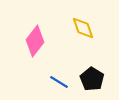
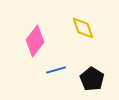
blue line: moved 3 px left, 12 px up; rotated 48 degrees counterclockwise
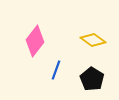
yellow diamond: moved 10 px right, 12 px down; rotated 35 degrees counterclockwise
blue line: rotated 54 degrees counterclockwise
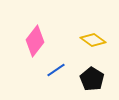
blue line: rotated 36 degrees clockwise
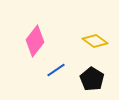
yellow diamond: moved 2 px right, 1 px down
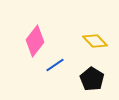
yellow diamond: rotated 10 degrees clockwise
blue line: moved 1 px left, 5 px up
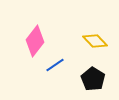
black pentagon: moved 1 px right
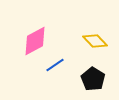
pink diamond: rotated 24 degrees clockwise
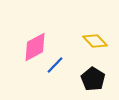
pink diamond: moved 6 px down
blue line: rotated 12 degrees counterclockwise
